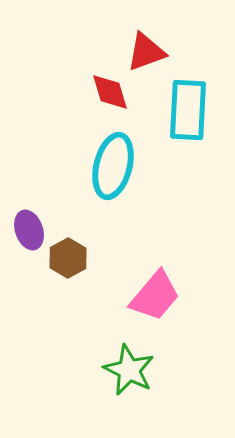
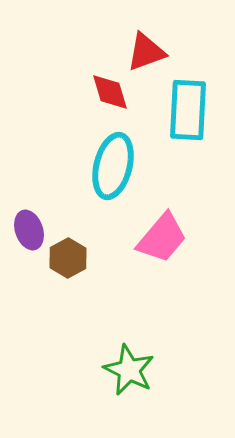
pink trapezoid: moved 7 px right, 58 px up
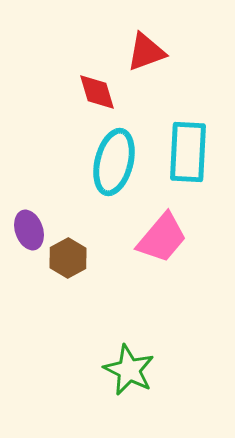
red diamond: moved 13 px left
cyan rectangle: moved 42 px down
cyan ellipse: moved 1 px right, 4 px up
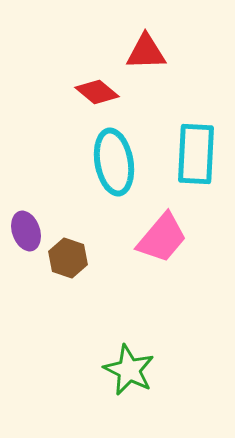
red triangle: rotated 18 degrees clockwise
red diamond: rotated 33 degrees counterclockwise
cyan rectangle: moved 8 px right, 2 px down
cyan ellipse: rotated 24 degrees counterclockwise
purple ellipse: moved 3 px left, 1 px down
brown hexagon: rotated 12 degrees counterclockwise
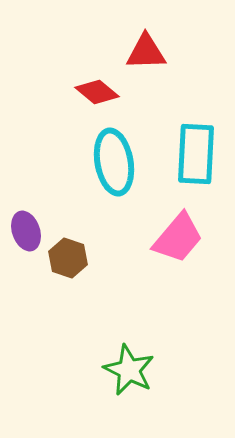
pink trapezoid: moved 16 px right
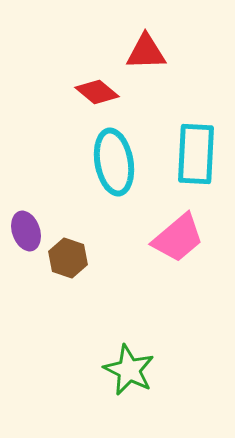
pink trapezoid: rotated 10 degrees clockwise
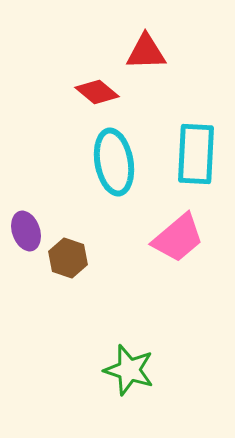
green star: rotated 9 degrees counterclockwise
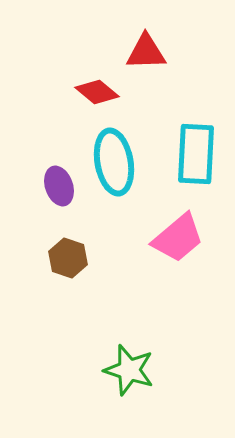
purple ellipse: moved 33 px right, 45 px up
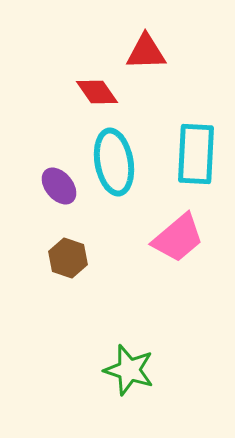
red diamond: rotated 15 degrees clockwise
purple ellipse: rotated 21 degrees counterclockwise
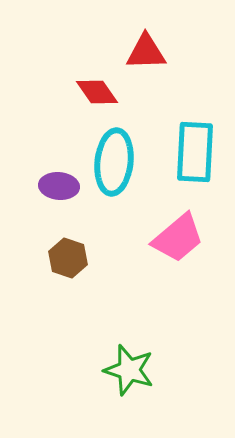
cyan rectangle: moved 1 px left, 2 px up
cyan ellipse: rotated 16 degrees clockwise
purple ellipse: rotated 45 degrees counterclockwise
